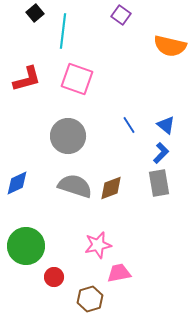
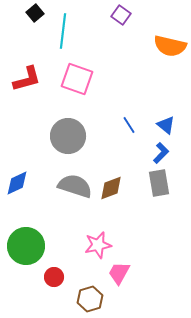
pink trapezoid: rotated 50 degrees counterclockwise
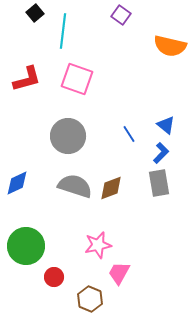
blue line: moved 9 px down
brown hexagon: rotated 20 degrees counterclockwise
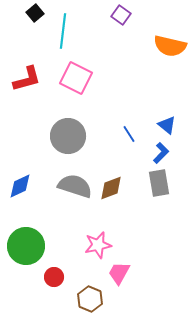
pink square: moved 1 px left, 1 px up; rotated 8 degrees clockwise
blue triangle: moved 1 px right
blue diamond: moved 3 px right, 3 px down
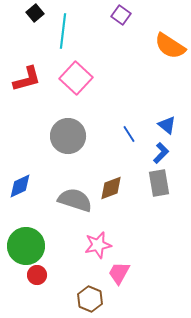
orange semicircle: rotated 20 degrees clockwise
pink square: rotated 16 degrees clockwise
gray semicircle: moved 14 px down
red circle: moved 17 px left, 2 px up
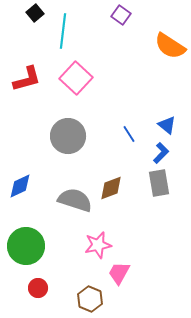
red circle: moved 1 px right, 13 px down
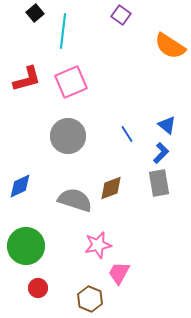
pink square: moved 5 px left, 4 px down; rotated 24 degrees clockwise
blue line: moved 2 px left
